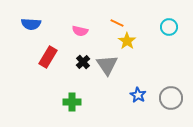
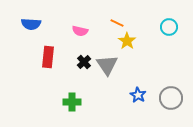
red rectangle: rotated 25 degrees counterclockwise
black cross: moved 1 px right
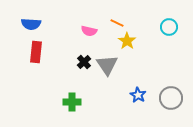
pink semicircle: moved 9 px right
red rectangle: moved 12 px left, 5 px up
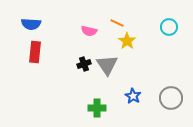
red rectangle: moved 1 px left
black cross: moved 2 px down; rotated 24 degrees clockwise
blue star: moved 5 px left, 1 px down
green cross: moved 25 px right, 6 px down
